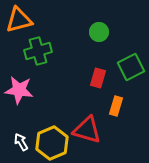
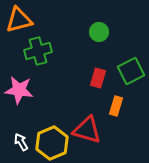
green square: moved 4 px down
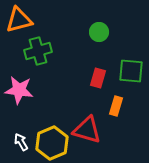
green square: rotated 32 degrees clockwise
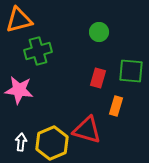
white arrow: rotated 36 degrees clockwise
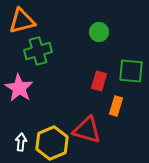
orange triangle: moved 3 px right, 1 px down
red rectangle: moved 1 px right, 3 px down
pink star: moved 2 px up; rotated 24 degrees clockwise
